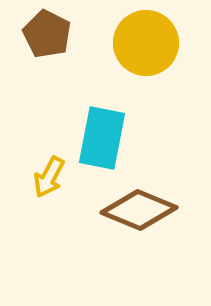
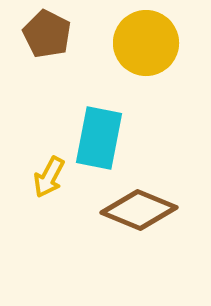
cyan rectangle: moved 3 px left
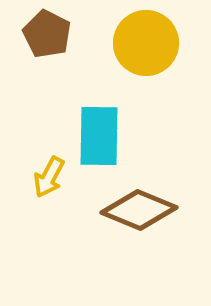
cyan rectangle: moved 2 px up; rotated 10 degrees counterclockwise
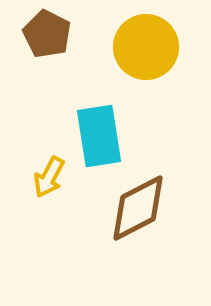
yellow circle: moved 4 px down
cyan rectangle: rotated 10 degrees counterclockwise
brown diamond: moved 1 px left, 2 px up; rotated 50 degrees counterclockwise
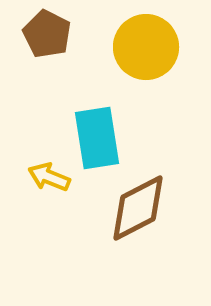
cyan rectangle: moved 2 px left, 2 px down
yellow arrow: rotated 84 degrees clockwise
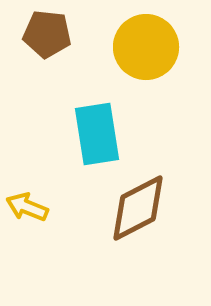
brown pentagon: rotated 21 degrees counterclockwise
cyan rectangle: moved 4 px up
yellow arrow: moved 22 px left, 30 px down
